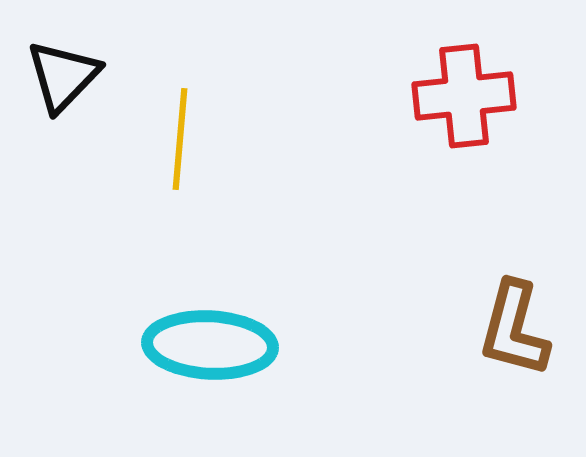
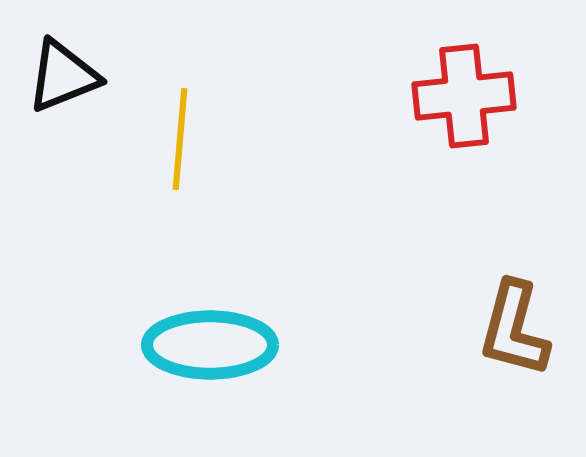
black triangle: rotated 24 degrees clockwise
cyan ellipse: rotated 3 degrees counterclockwise
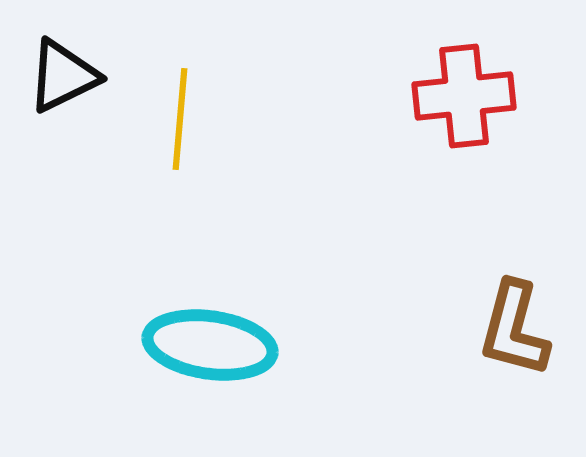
black triangle: rotated 4 degrees counterclockwise
yellow line: moved 20 px up
cyan ellipse: rotated 8 degrees clockwise
